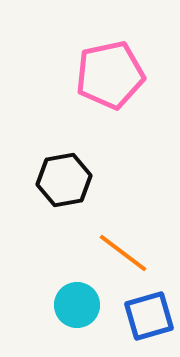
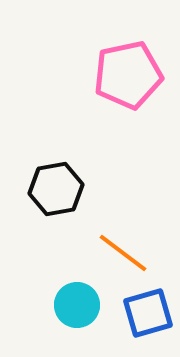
pink pentagon: moved 18 px right
black hexagon: moved 8 px left, 9 px down
blue square: moved 1 px left, 3 px up
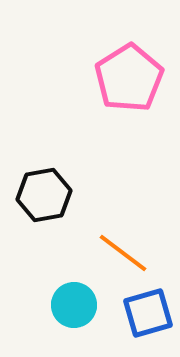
pink pentagon: moved 1 px right, 3 px down; rotated 20 degrees counterclockwise
black hexagon: moved 12 px left, 6 px down
cyan circle: moved 3 px left
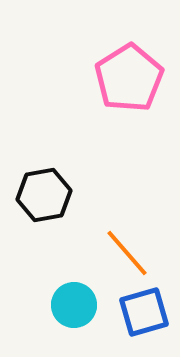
orange line: moved 4 px right; rotated 12 degrees clockwise
blue square: moved 4 px left, 1 px up
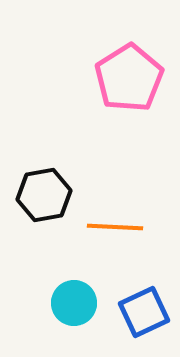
orange line: moved 12 px left, 26 px up; rotated 46 degrees counterclockwise
cyan circle: moved 2 px up
blue square: rotated 9 degrees counterclockwise
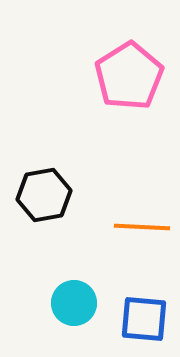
pink pentagon: moved 2 px up
orange line: moved 27 px right
blue square: moved 7 px down; rotated 30 degrees clockwise
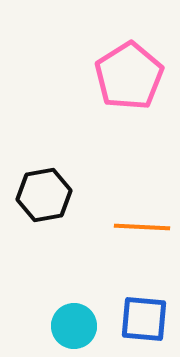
cyan circle: moved 23 px down
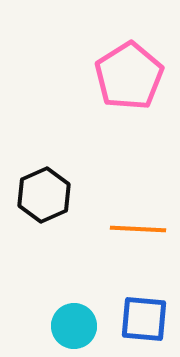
black hexagon: rotated 14 degrees counterclockwise
orange line: moved 4 px left, 2 px down
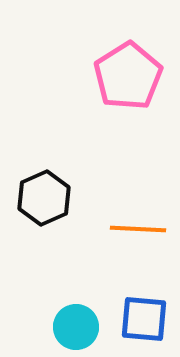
pink pentagon: moved 1 px left
black hexagon: moved 3 px down
cyan circle: moved 2 px right, 1 px down
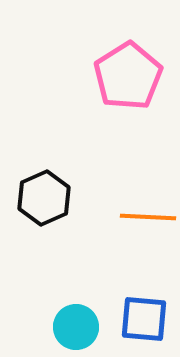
orange line: moved 10 px right, 12 px up
